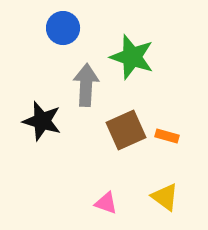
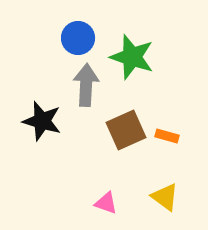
blue circle: moved 15 px right, 10 px down
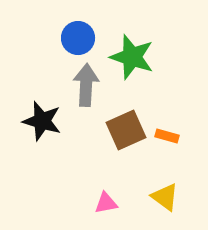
pink triangle: rotated 30 degrees counterclockwise
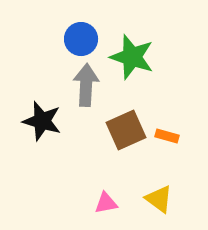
blue circle: moved 3 px right, 1 px down
yellow triangle: moved 6 px left, 2 px down
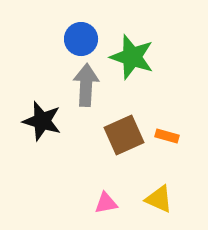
brown square: moved 2 px left, 5 px down
yellow triangle: rotated 12 degrees counterclockwise
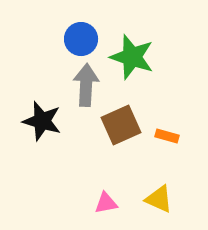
brown square: moved 3 px left, 10 px up
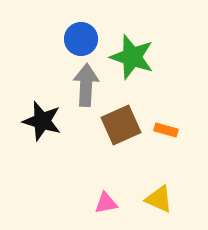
orange rectangle: moved 1 px left, 6 px up
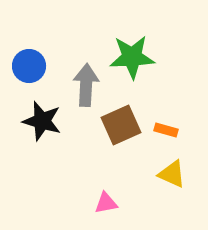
blue circle: moved 52 px left, 27 px down
green star: rotated 21 degrees counterclockwise
yellow triangle: moved 13 px right, 25 px up
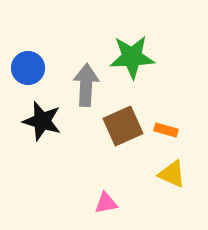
blue circle: moved 1 px left, 2 px down
brown square: moved 2 px right, 1 px down
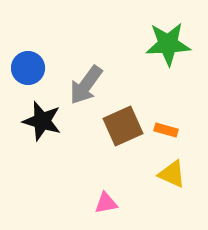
green star: moved 36 px right, 13 px up
gray arrow: rotated 147 degrees counterclockwise
